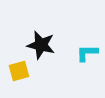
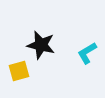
cyan L-shape: rotated 30 degrees counterclockwise
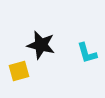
cyan L-shape: rotated 75 degrees counterclockwise
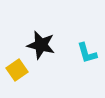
yellow square: moved 2 px left, 1 px up; rotated 20 degrees counterclockwise
